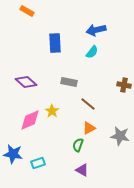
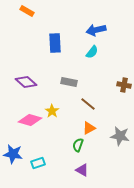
pink diamond: rotated 40 degrees clockwise
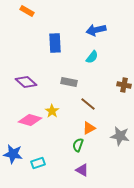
cyan semicircle: moved 5 px down
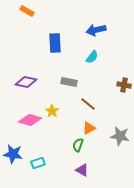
purple diamond: rotated 30 degrees counterclockwise
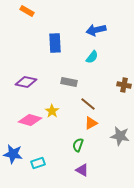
orange triangle: moved 2 px right, 5 px up
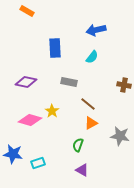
blue rectangle: moved 5 px down
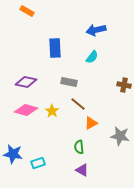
brown line: moved 10 px left
pink diamond: moved 4 px left, 10 px up
green semicircle: moved 1 px right, 2 px down; rotated 24 degrees counterclockwise
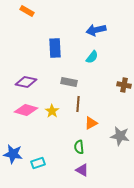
brown line: rotated 56 degrees clockwise
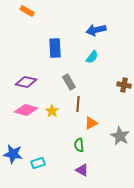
gray rectangle: rotated 49 degrees clockwise
gray star: rotated 18 degrees clockwise
green semicircle: moved 2 px up
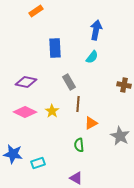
orange rectangle: moved 9 px right; rotated 64 degrees counterclockwise
blue arrow: rotated 114 degrees clockwise
pink diamond: moved 1 px left, 2 px down; rotated 10 degrees clockwise
purple triangle: moved 6 px left, 8 px down
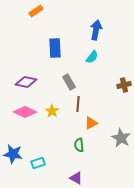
brown cross: rotated 24 degrees counterclockwise
gray star: moved 1 px right, 2 px down
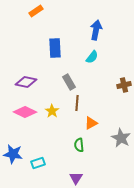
brown line: moved 1 px left, 1 px up
purple triangle: rotated 32 degrees clockwise
